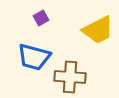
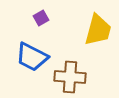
yellow trapezoid: rotated 48 degrees counterclockwise
blue trapezoid: moved 2 px left; rotated 12 degrees clockwise
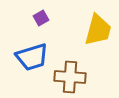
blue trapezoid: rotated 44 degrees counterclockwise
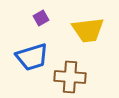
yellow trapezoid: moved 10 px left; rotated 68 degrees clockwise
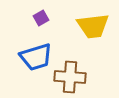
yellow trapezoid: moved 5 px right, 4 px up
blue trapezoid: moved 4 px right
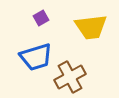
yellow trapezoid: moved 2 px left, 1 px down
brown cross: rotated 32 degrees counterclockwise
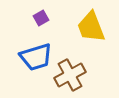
yellow trapezoid: rotated 76 degrees clockwise
brown cross: moved 2 px up
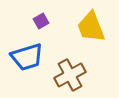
purple square: moved 3 px down
blue trapezoid: moved 9 px left
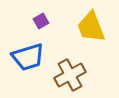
blue trapezoid: moved 1 px right
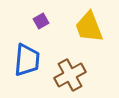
yellow trapezoid: moved 2 px left
blue trapezoid: moved 1 px left, 3 px down; rotated 68 degrees counterclockwise
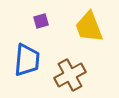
purple square: rotated 14 degrees clockwise
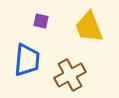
purple square: rotated 28 degrees clockwise
